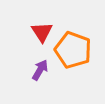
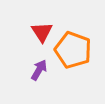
purple arrow: moved 1 px left
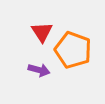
purple arrow: rotated 75 degrees clockwise
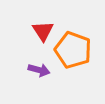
red triangle: moved 1 px right, 1 px up
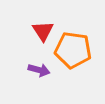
orange pentagon: rotated 12 degrees counterclockwise
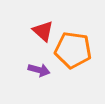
red triangle: rotated 15 degrees counterclockwise
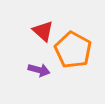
orange pentagon: rotated 21 degrees clockwise
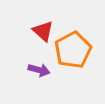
orange pentagon: rotated 15 degrees clockwise
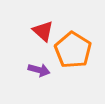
orange pentagon: rotated 12 degrees counterclockwise
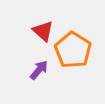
purple arrow: rotated 65 degrees counterclockwise
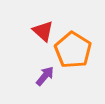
purple arrow: moved 6 px right, 6 px down
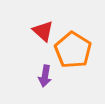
purple arrow: rotated 150 degrees clockwise
